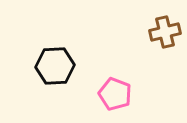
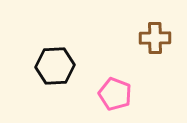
brown cross: moved 10 px left, 6 px down; rotated 12 degrees clockwise
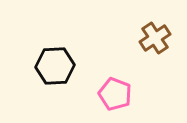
brown cross: rotated 32 degrees counterclockwise
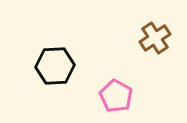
pink pentagon: moved 1 px right, 2 px down; rotated 8 degrees clockwise
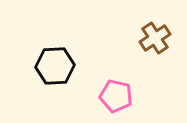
pink pentagon: rotated 16 degrees counterclockwise
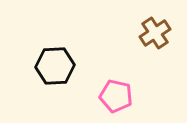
brown cross: moved 5 px up
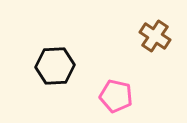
brown cross: moved 3 px down; rotated 24 degrees counterclockwise
